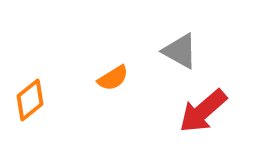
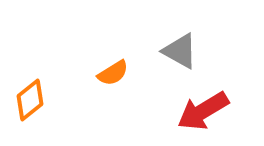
orange semicircle: moved 5 px up
red arrow: rotated 10 degrees clockwise
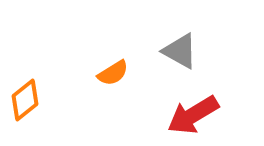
orange diamond: moved 5 px left
red arrow: moved 10 px left, 4 px down
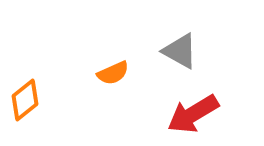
orange semicircle: rotated 8 degrees clockwise
red arrow: moved 1 px up
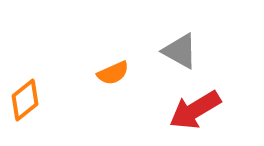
red arrow: moved 2 px right, 4 px up
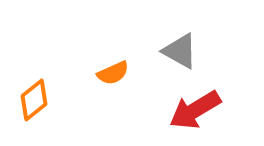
orange diamond: moved 9 px right
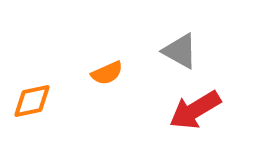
orange semicircle: moved 6 px left
orange diamond: moved 2 px left, 1 px down; rotated 27 degrees clockwise
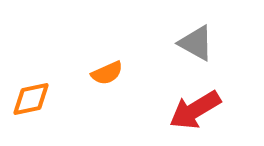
gray triangle: moved 16 px right, 8 px up
orange diamond: moved 1 px left, 2 px up
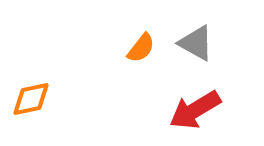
orange semicircle: moved 34 px right, 25 px up; rotated 28 degrees counterclockwise
